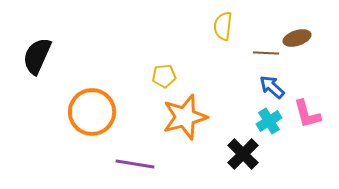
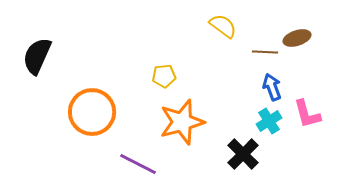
yellow semicircle: rotated 120 degrees clockwise
brown line: moved 1 px left, 1 px up
blue arrow: rotated 28 degrees clockwise
orange star: moved 3 px left, 5 px down
purple line: moved 3 px right; rotated 18 degrees clockwise
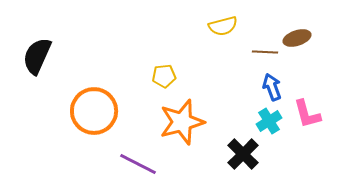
yellow semicircle: rotated 128 degrees clockwise
orange circle: moved 2 px right, 1 px up
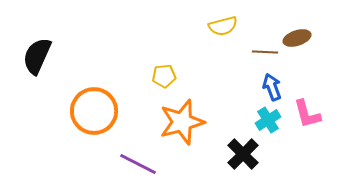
cyan cross: moved 1 px left, 1 px up
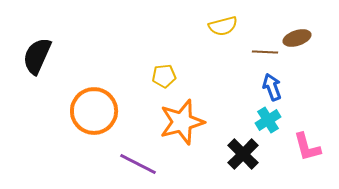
pink L-shape: moved 33 px down
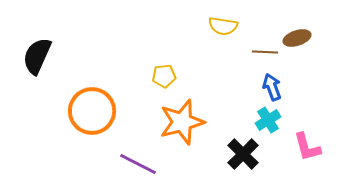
yellow semicircle: rotated 24 degrees clockwise
orange circle: moved 2 px left
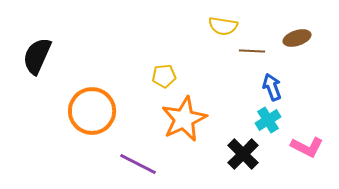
brown line: moved 13 px left, 1 px up
orange star: moved 2 px right, 3 px up; rotated 9 degrees counterclockwise
pink L-shape: rotated 48 degrees counterclockwise
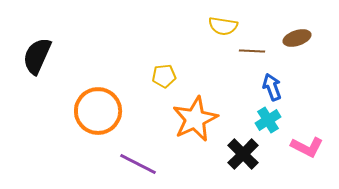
orange circle: moved 6 px right
orange star: moved 11 px right
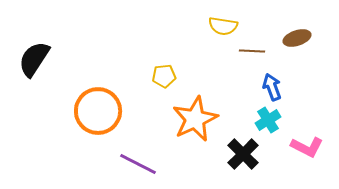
black semicircle: moved 3 px left, 3 px down; rotated 9 degrees clockwise
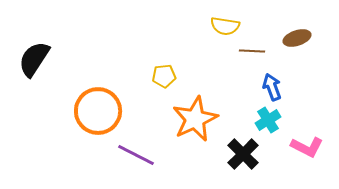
yellow semicircle: moved 2 px right
purple line: moved 2 px left, 9 px up
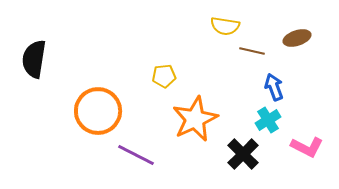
brown line: rotated 10 degrees clockwise
black semicircle: rotated 24 degrees counterclockwise
blue arrow: moved 2 px right
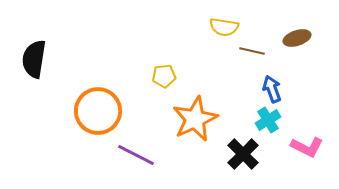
yellow semicircle: moved 1 px left, 1 px down
blue arrow: moved 2 px left, 2 px down
